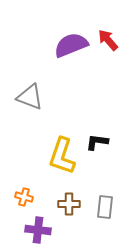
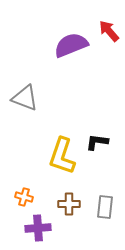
red arrow: moved 1 px right, 9 px up
gray triangle: moved 5 px left, 1 px down
purple cross: moved 2 px up; rotated 10 degrees counterclockwise
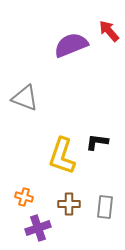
purple cross: rotated 15 degrees counterclockwise
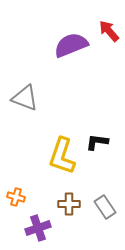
orange cross: moved 8 px left
gray rectangle: rotated 40 degrees counterclockwise
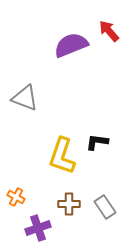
orange cross: rotated 12 degrees clockwise
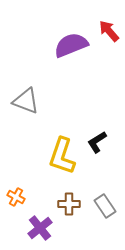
gray triangle: moved 1 px right, 3 px down
black L-shape: rotated 40 degrees counterclockwise
gray rectangle: moved 1 px up
purple cross: moved 2 px right; rotated 20 degrees counterclockwise
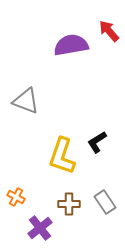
purple semicircle: rotated 12 degrees clockwise
gray rectangle: moved 4 px up
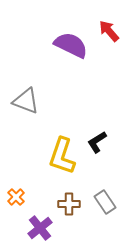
purple semicircle: rotated 36 degrees clockwise
orange cross: rotated 18 degrees clockwise
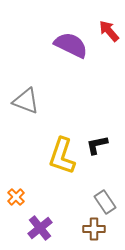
black L-shape: moved 3 px down; rotated 20 degrees clockwise
brown cross: moved 25 px right, 25 px down
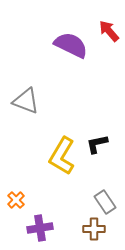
black L-shape: moved 1 px up
yellow L-shape: rotated 12 degrees clockwise
orange cross: moved 3 px down
purple cross: rotated 30 degrees clockwise
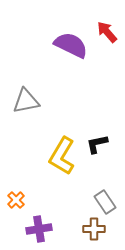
red arrow: moved 2 px left, 1 px down
gray triangle: rotated 32 degrees counterclockwise
purple cross: moved 1 px left, 1 px down
